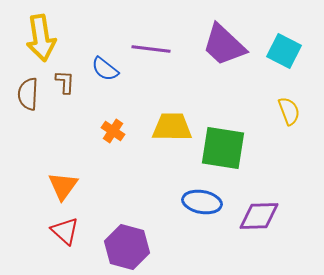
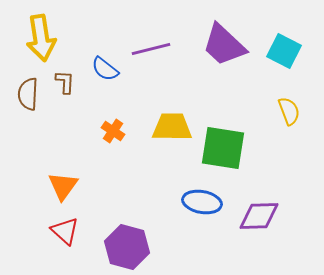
purple line: rotated 21 degrees counterclockwise
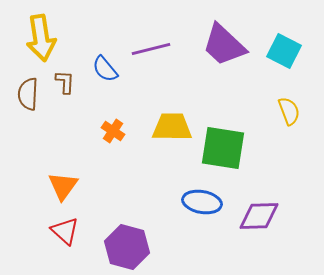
blue semicircle: rotated 12 degrees clockwise
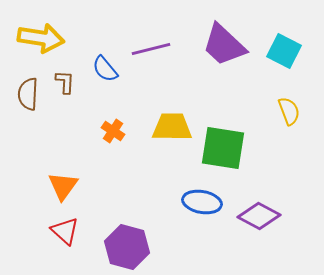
yellow arrow: rotated 72 degrees counterclockwise
purple diamond: rotated 30 degrees clockwise
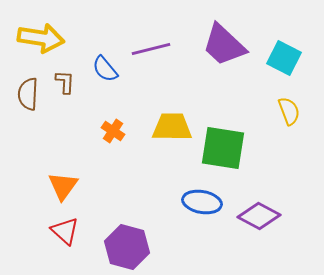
cyan square: moved 7 px down
